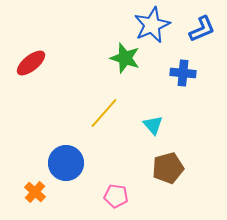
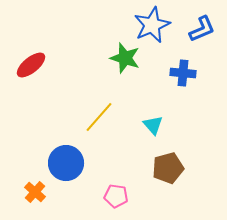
red ellipse: moved 2 px down
yellow line: moved 5 px left, 4 px down
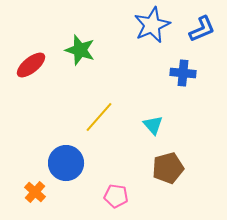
green star: moved 45 px left, 8 px up
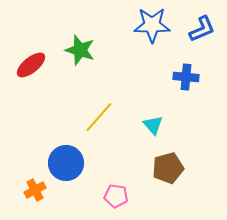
blue star: rotated 24 degrees clockwise
blue cross: moved 3 px right, 4 px down
orange cross: moved 2 px up; rotated 20 degrees clockwise
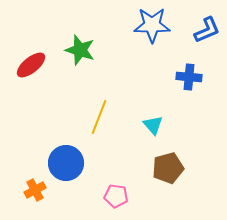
blue L-shape: moved 5 px right, 1 px down
blue cross: moved 3 px right
yellow line: rotated 20 degrees counterclockwise
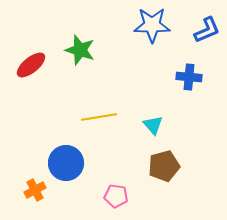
yellow line: rotated 60 degrees clockwise
brown pentagon: moved 4 px left, 2 px up
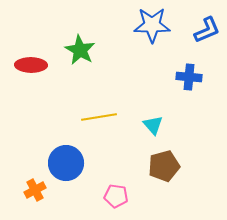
green star: rotated 12 degrees clockwise
red ellipse: rotated 40 degrees clockwise
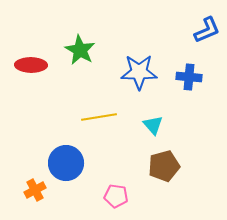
blue star: moved 13 px left, 47 px down
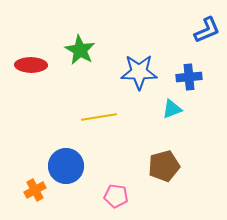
blue cross: rotated 10 degrees counterclockwise
cyan triangle: moved 19 px right, 16 px up; rotated 50 degrees clockwise
blue circle: moved 3 px down
